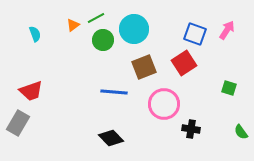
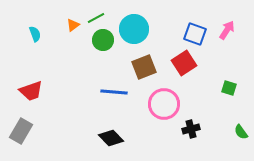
gray rectangle: moved 3 px right, 8 px down
black cross: rotated 24 degrees counterclockwise
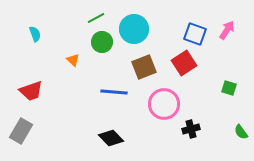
orange triangle: moved 35 px down; rotated 40 degrees counterclockwise
green circle: moved 1 px left, 2 px down
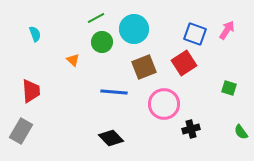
red trapezoid: rotated 75 degrees counterclockwise
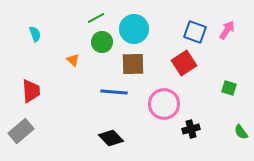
blue square: moved 2 px up
brown square: moved 11 px left, 3 px up; rotated 20 degrees clockwise
gray rectangle: rotated 20 degrees clockwise
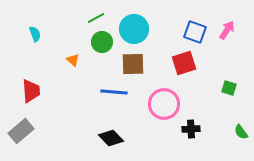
red square: rotated 15 degrees clockwise
black cross: rotated 12 degrees clockwise
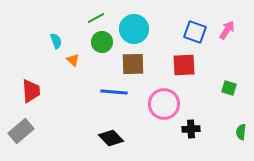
cyan semicircle: moved 21 px right, 7 px down
red square: moved 2 px down; rotated 15 degrees clockwise
green semicircle: rotated 42 degrees clockwise
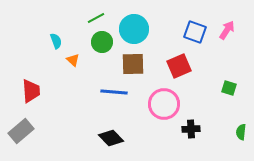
red square: moved 5 px left, 1 px down; rotated 20 degrees counterclockwise
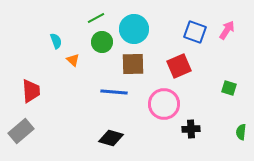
black diamond: rotated 30 degrees counterclockwise
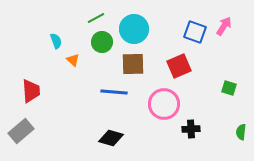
pink arrow: moved 3 px left, 4 px up
